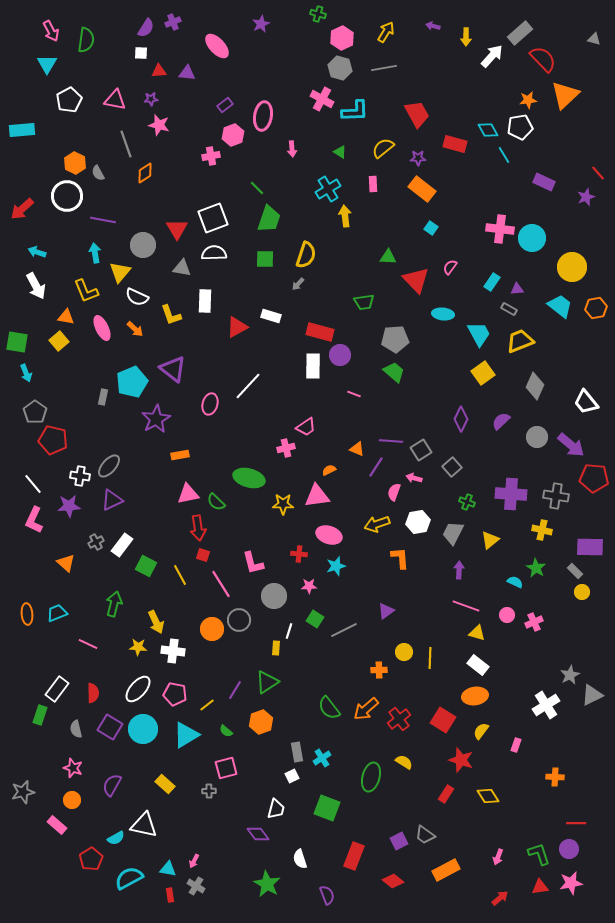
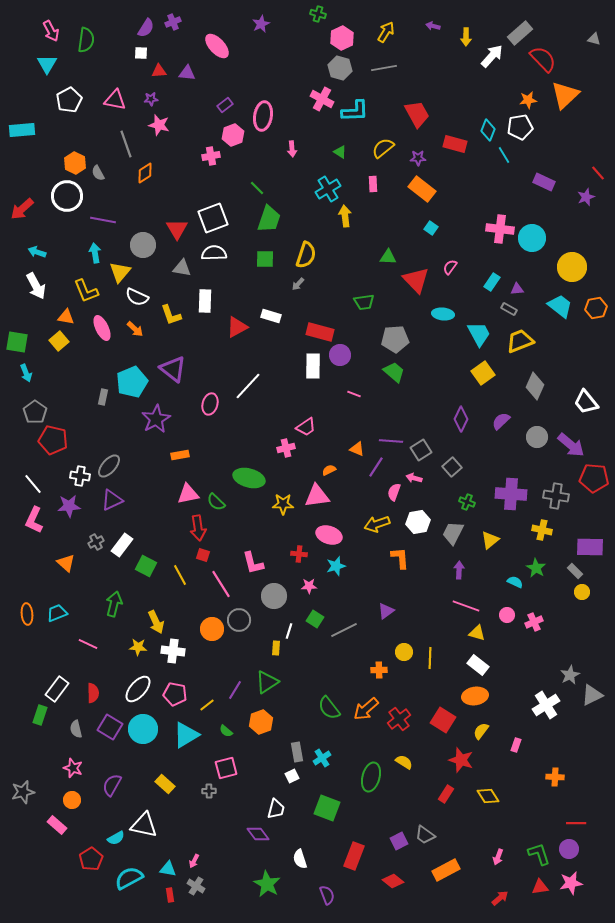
cyan diamond at (488, 130): rotated 50 degrees clockwise
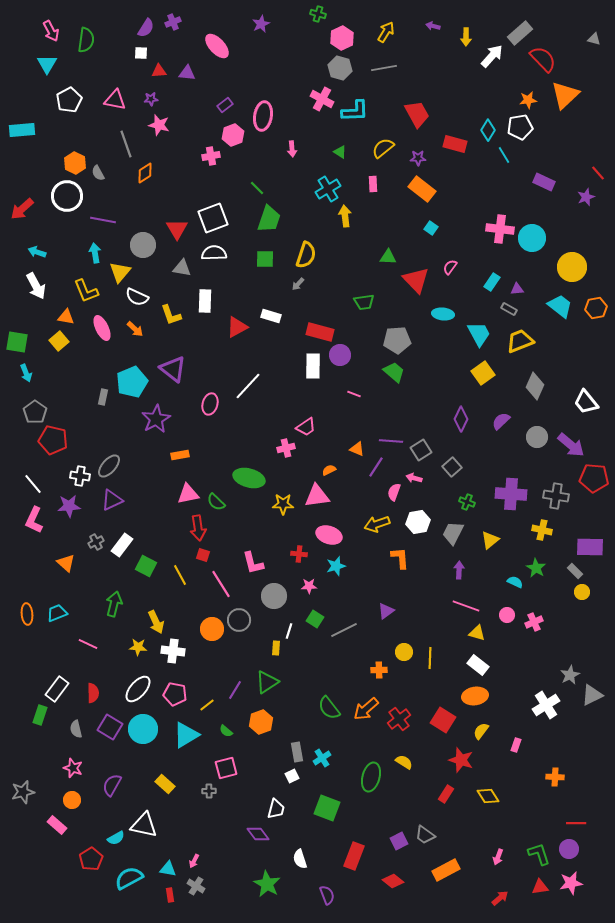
cyan diamond at (488, 130): rotated 10 degrees clockwise
gray pentagon at (395, 339): moved 2 px right, 1 px down
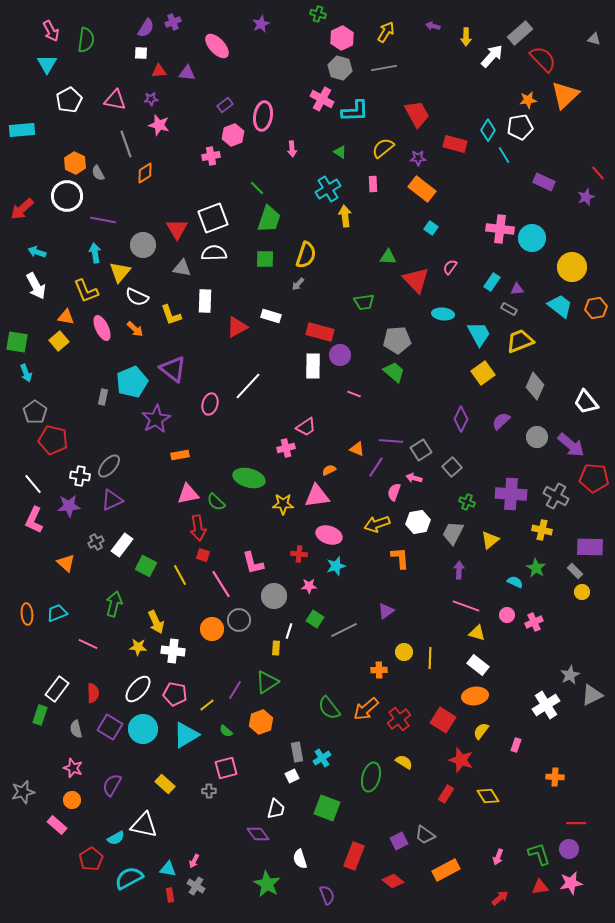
gray cross at (556, 496): rotated 20 degrees clockwise
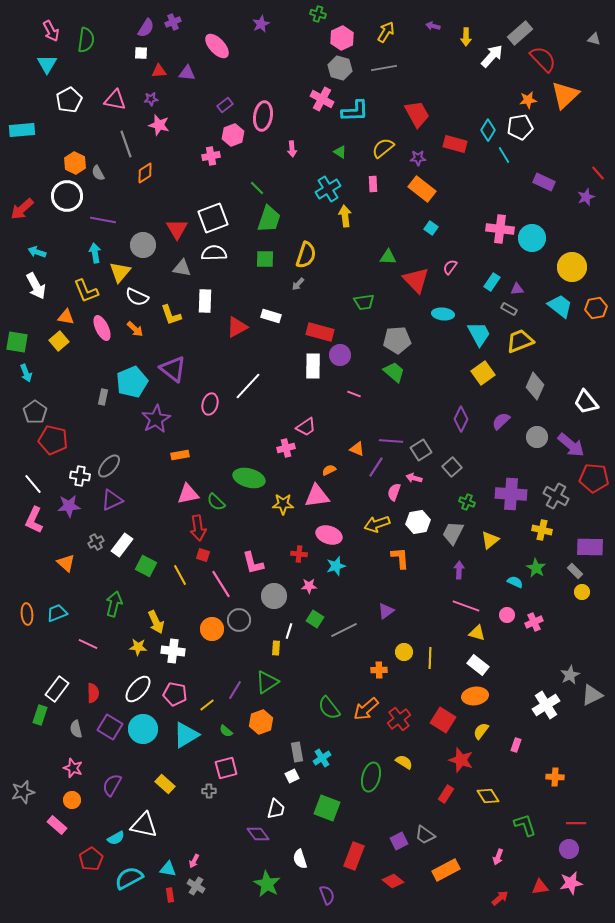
green L-shape at (539, 854): moved 14 px left, 29 px up
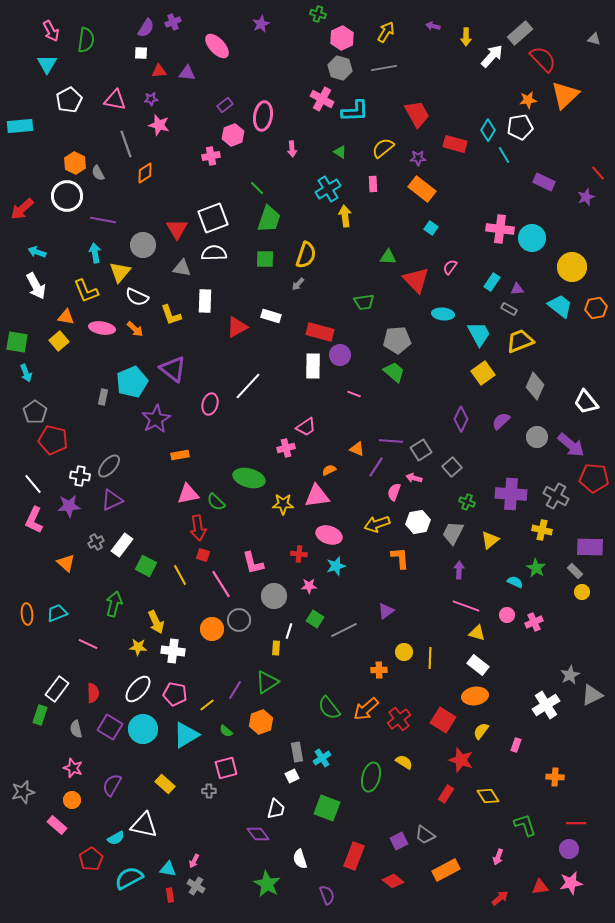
cyan rectangle at (22, 130): moved 2 px left, 4 px up
pink ellipse at (102, 328): rotated 55 degrees counterclockwise
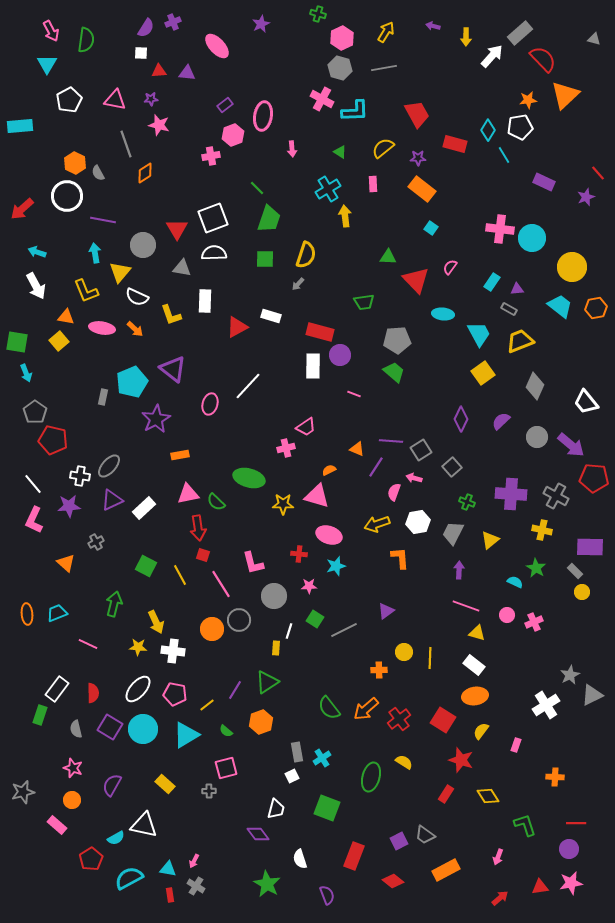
pink triangle at (317, 496): rotated 24 degrees clockwise
white rectangle at (122, 545): moved 22 px right, 37 px up; rotated 10 degrees clockwise
white rectangle at (478, 665): moved 4 px left
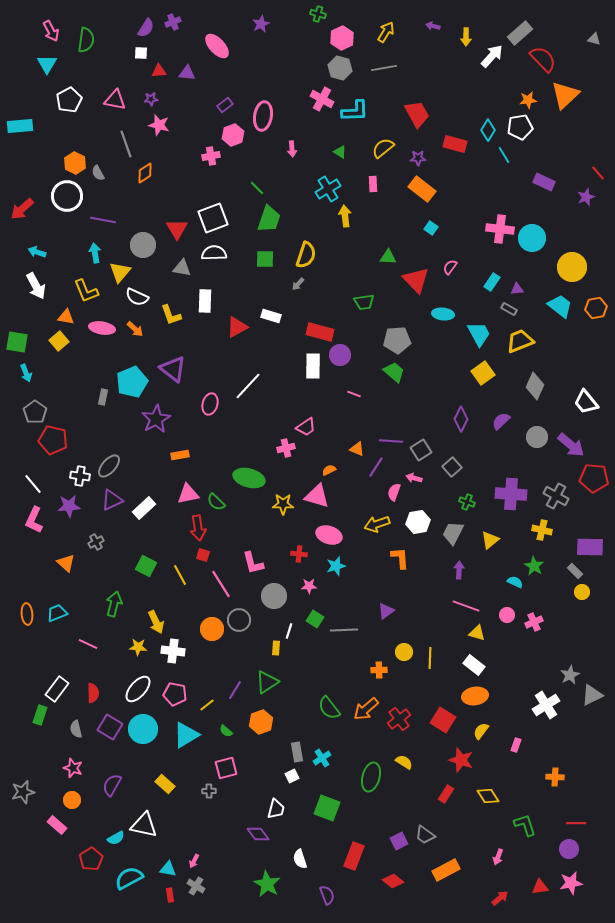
green star at (536, 568): moved 2 px left, 2 px up
gray line at (344, 630): rotated 24 degrees clockwise
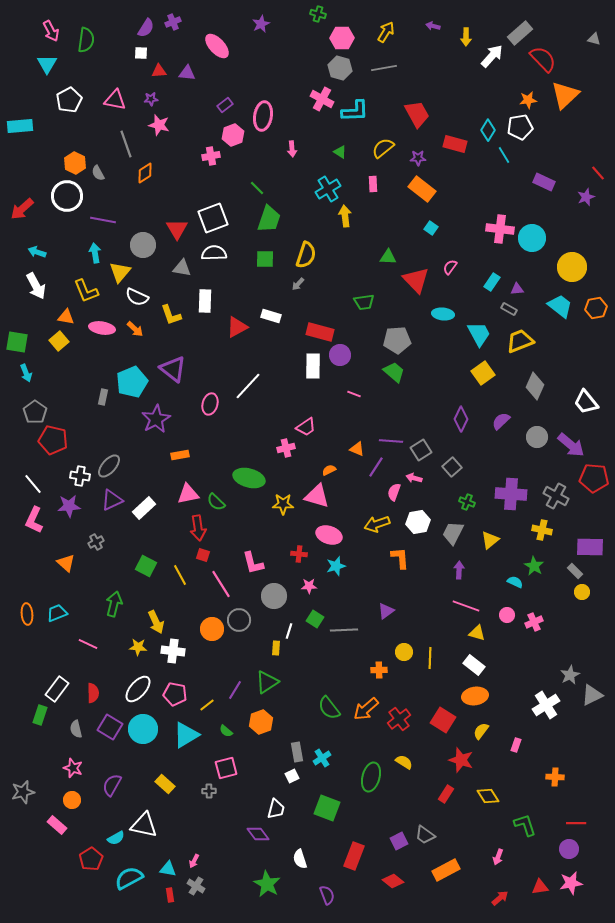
pink hexagon at (342, 38): rotated 25 degrees clockwise
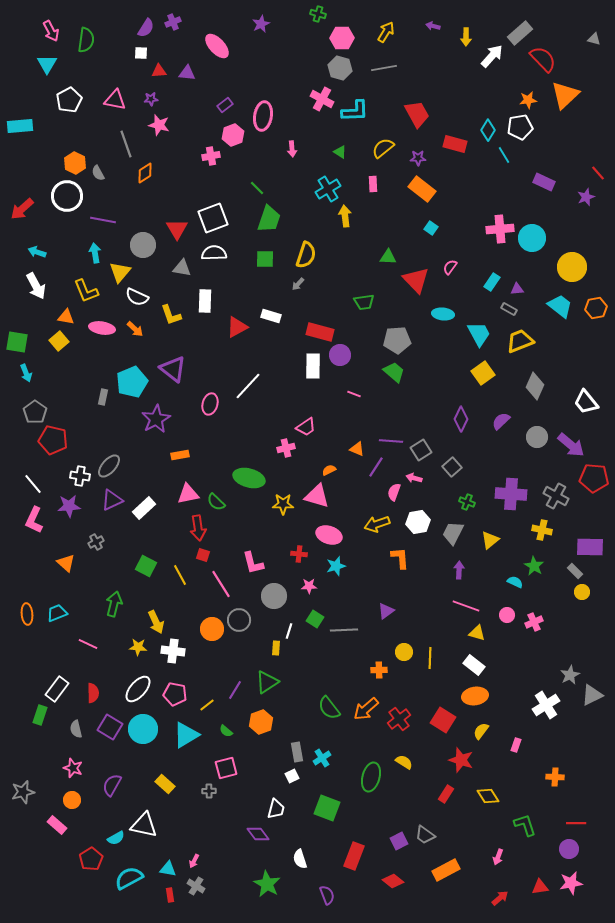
pink cross at (500, 229): rotated 12 degrees counterclockwise
